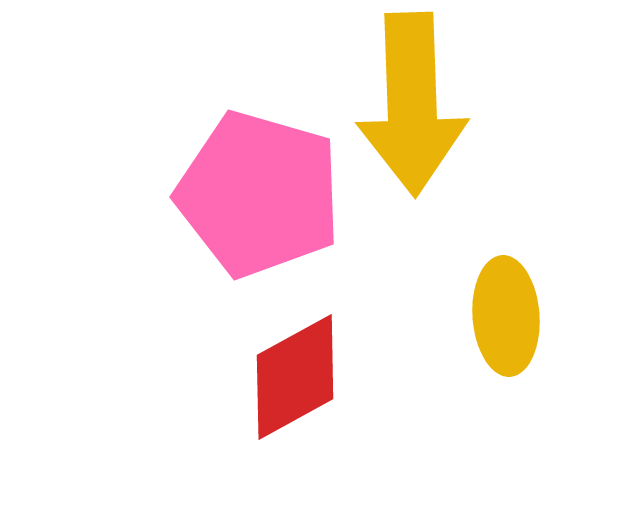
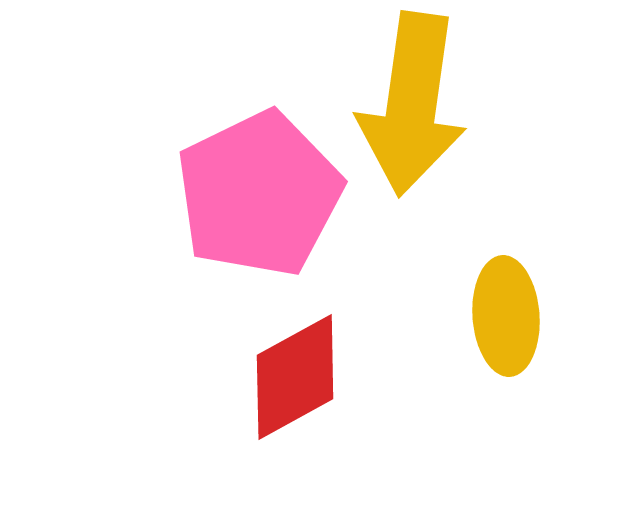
yellow arrow: rotated 10 degrees clockwise
pink pentagon: rotated 30 degrees clockwise
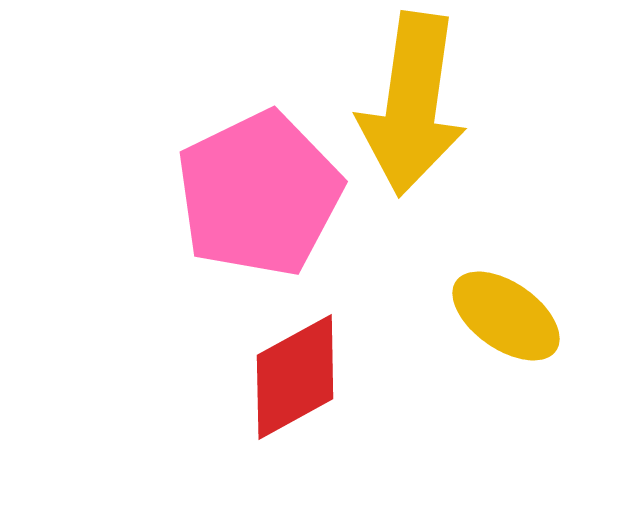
yellow ellipse: rotated 51 degrees counterclockwise
